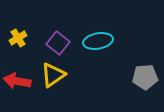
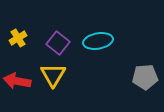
yellow triangle: rotated 24 degrees counterclockwise
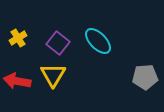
cyan ellipse: rotated 56 degrees clockwise
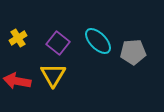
gray pentagon: moved 12 px left, 25 px up
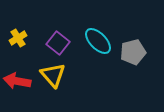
gray pentagon: rotated 10 degrees counterclockwise
yellow triangle: rotated 12 degrees counterclockwise
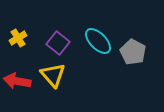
gray pentagon: rotated 30 degrees counterclockwise
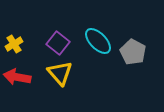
yellow cross: moved 4 px left, 6 px down
yellow triangle: moved 7 px right, 2 px up
red arrow: moved 4 px up
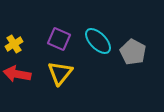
purple square: moved 1 px right, 4 px up; rotated 15 degrees counterclockwise
yellow triangle: rotated 20 degrees clockwise
red arrow: moved 3 px up
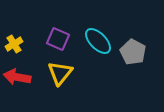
purple square: moved 1 px left
red arrow: moved 3 px down
